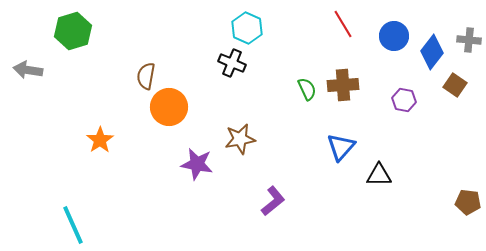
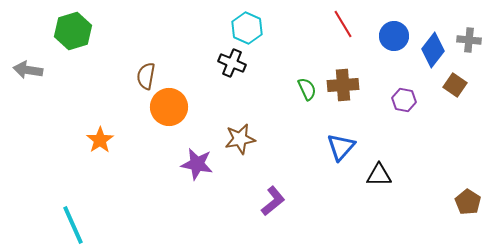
blue diamond: moved 1 px right, 2 px up
brown pentagon: rotated 25 degrees clockwise
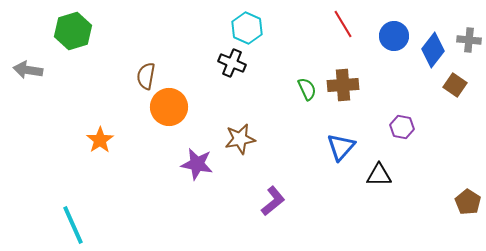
purple hexagon: moved 2 px left, 27 px down
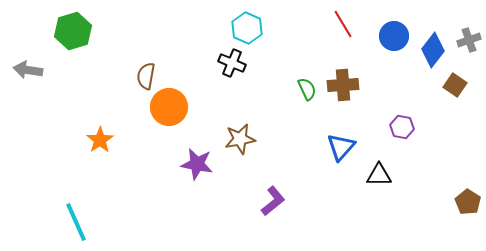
gray cross: rotated 25 degrees counterclockwise
cyan line: moved 3 px right, 3 px up
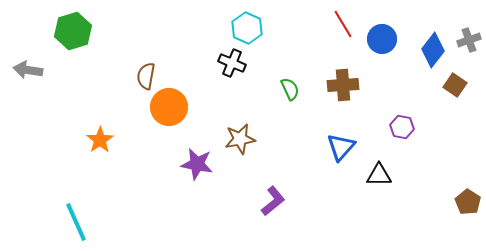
blue circle: moved 12 px left, 3 px down
green semicircle: moved 17 px left
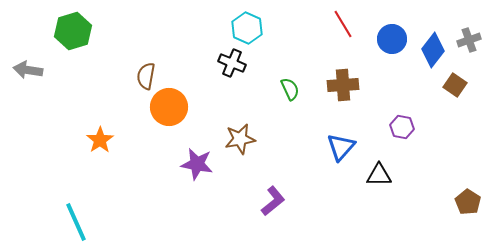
blue circle: moved 10 px right
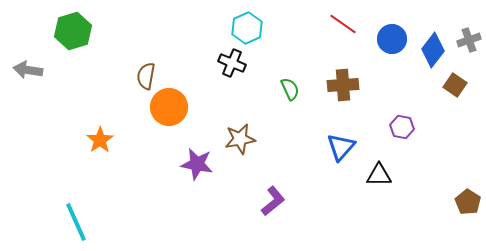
red line: rotated 24 degrees counterclockwise
cyan hexagon: rotated 12 degrees clockwise
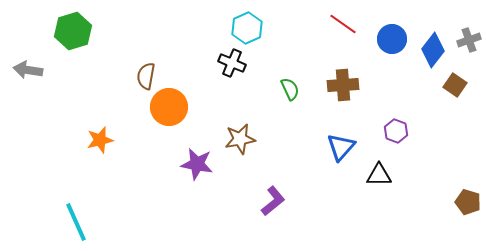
purple hexagon: moved 6 px left, 4 px down; rotated 10 degrees clockwise
orange star: rotated 20 degrees clockwise
brown pentagon: rotated 15 degrees counterclockwise
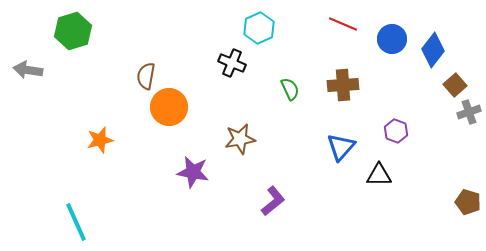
red line: rotated 12 degrees counterclockwise
cyan hexagon: moved 12 px right
gray cross: moved 72 px down
brown square: rotated 15 degrees clockwise
purple star: moved 4 px left, 8 px down
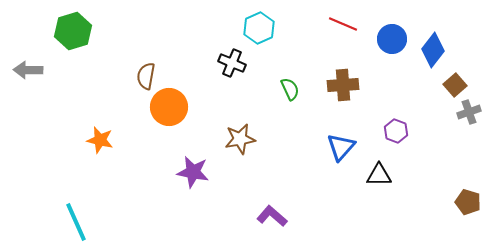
gray arrow: rotated 8 degrees counterclockwise
orange star: rotated 28 degrees clockwise
purple L-shape: moved 1 px left, 15 px down; rotated 100 degrees counterclockwise
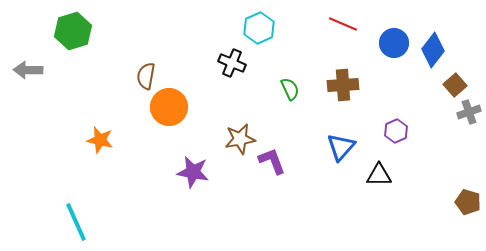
blue circle: moved 2 px right, 4 px down
purple hexagon: rotated 15 degrees clockwise
purple L-shape: moved 55 px up; rotated 28 degrees clockwise
